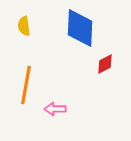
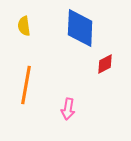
pink arrow: moved 13 px right; rotated 80 degrees counterclockwise
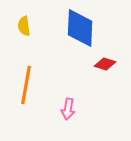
red diamond: rotated 45 degrees clockwise
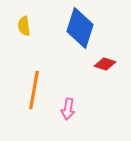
blue diamond: rotated 15 degrees clockwise
orange line: moved 8 px right, 5 px down
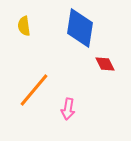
blue diamond: rotated 9 degrees counterclockwise
red diamond: rotated 45 degrees clockwise
orange line: rotated 30 degrees clockwise
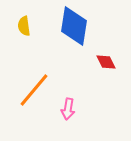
blue diamond: moved 6 px left, 2 px up
red diamond: moved 1 px right, 2 px up
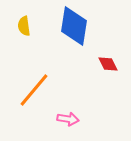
red diamond: moved 2 px right, 2 px down
pink arrow: moved 10 px down; rotated 90 degrees counterclockwise
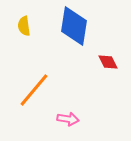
red diamond: moved 2 px up
